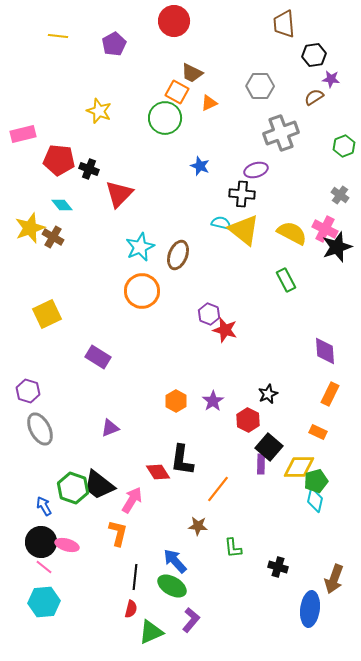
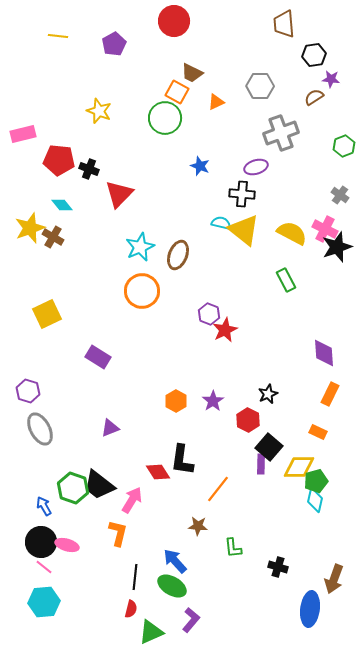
orange triangle at (209, 103): moved 7 px right, 1 px up
purple ellipse at (256, 170): moved 3 px up
red star at (225, 330): rotated 30 degrees clockwise
purple diamond at (325, 351): moved 1 px left, 2 px down
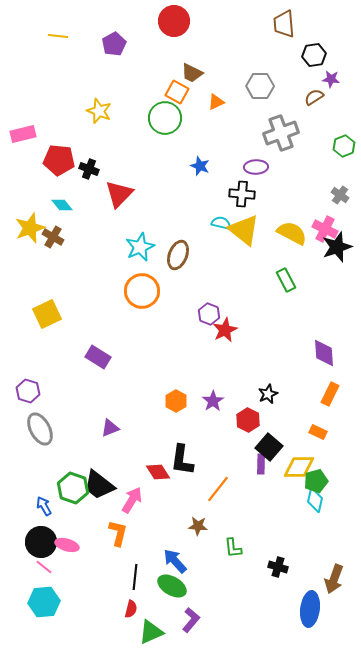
purple ellipse at (256, 167): rotated 15 degrees clockwise
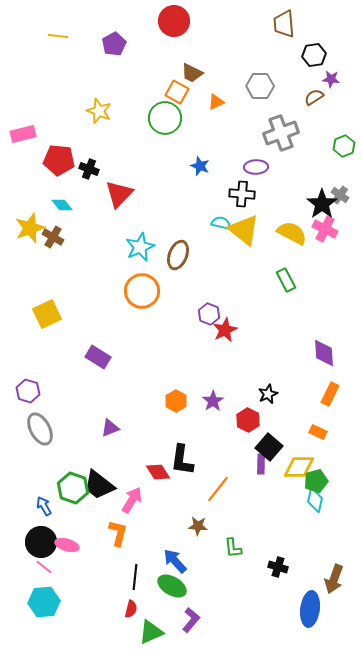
black star at (337, 247): moved 15 px left, 43 px up; rotated 16 degrees counterclockwise
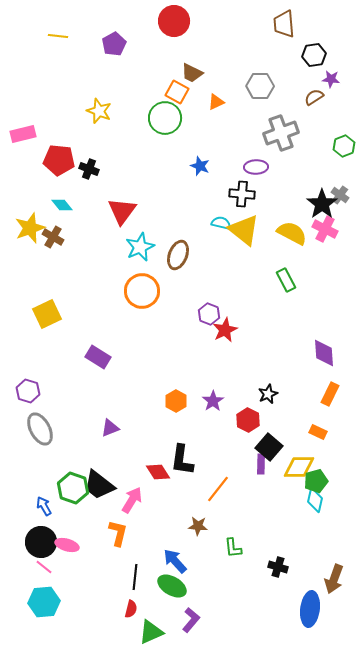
red triangle at (119, 194): moved 3 px right, 17 px down; rotated 8 degrees counterclockwise
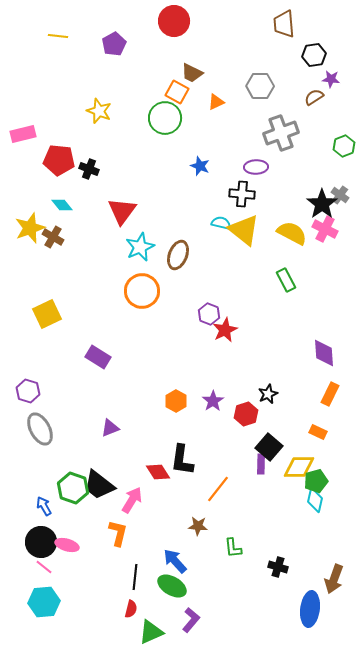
red hexagon at (248, 420): moved 2 px left, 6 px up; rotated 15 degrees clockwise
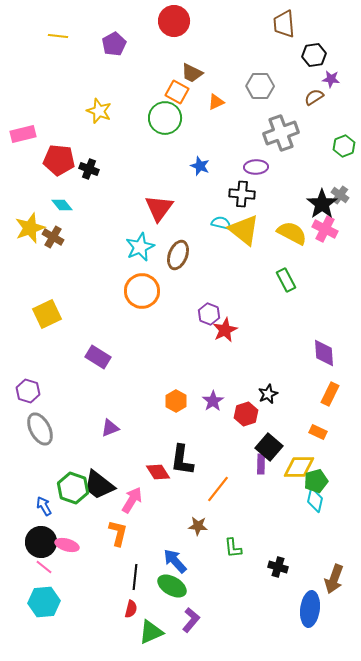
red triangle at (122, 211): moved 37 px right, 3 px up
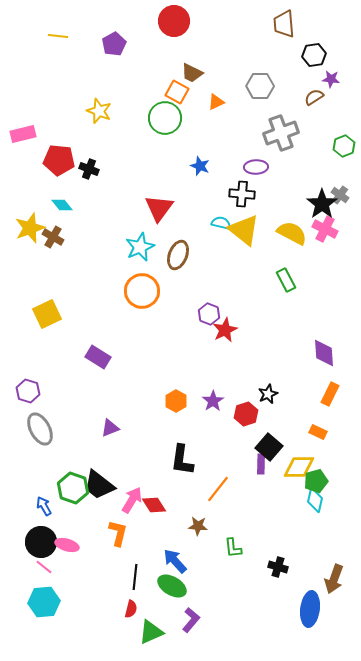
red diamond at (158, 472): moved 4 px left, 33 px down
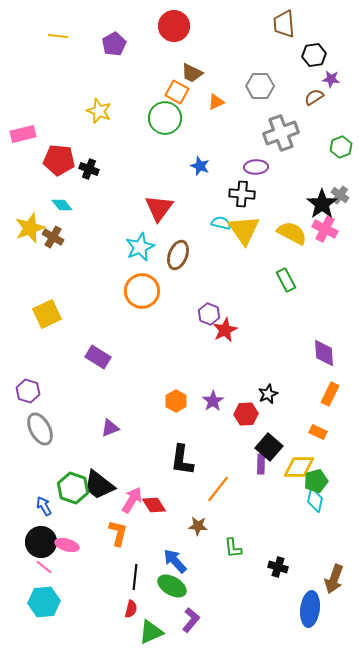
red circle at (174, 21): moved 5 px down
green hexagon at (344, 146): moved 3 px left, 1 px down
yellow triangle at (244, 230): rotated 16 degrees clockwise
red hexagon at (246, 414): rotated 15 degrees clockwise
